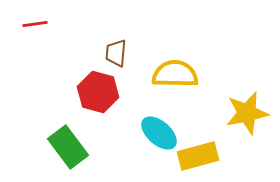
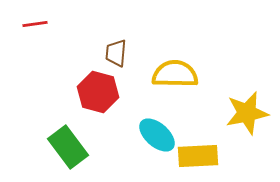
cyan ellipse: moved 2 px left, 2 px down
yellow rectangle: rotated 12 degrees clockwise
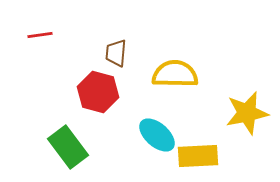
red line: moved 5 px right, 11 px down
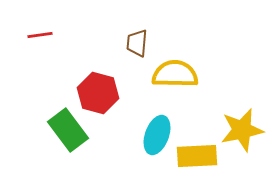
brown trapezoid: moved 21 px right, 10 px up
red hexagon: moved 1 px down
yellow star: moved 5 px left, 17 px down
cyan ellipse: rotated 69 degrees clockwise
green rectangle: moved 17 px up
yellow rectangle: moved 1 px left
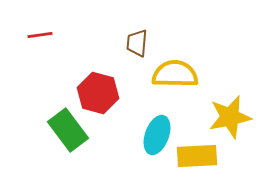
yellow star: moved 12 px left, 13 px up
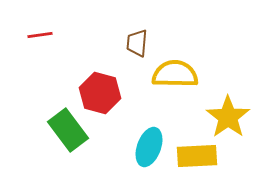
red hexagon: moved 2 px right
yellow star: moved 2 px left; rotated 24 degrees counterclockwise
cyan ellipse: moved 8 px left, 12 px down
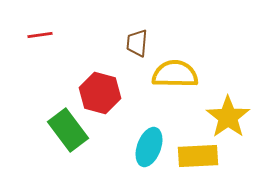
yellow rectangle: moved 1 px right
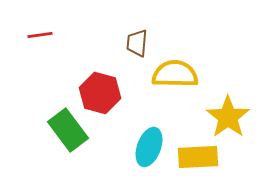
yellow rectangle: moved 1 px down
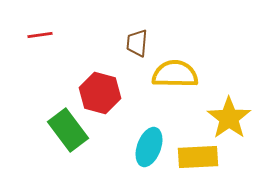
yellow star: moved 1 px right, 1 px down
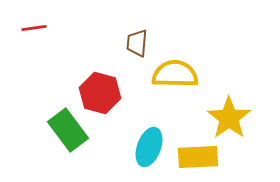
red line: moved 6 px left, 7 px up
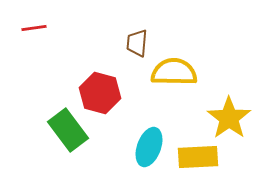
yellow semicircle: moved 1 px left, 2 px up
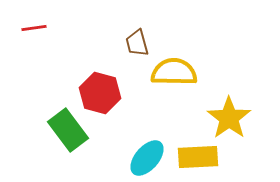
brown trapezoid: rotated 20 degrees counterclockwise
cyan ellipse: moved 2 px left, 11 px down; rotated 21 degrees clockwise
